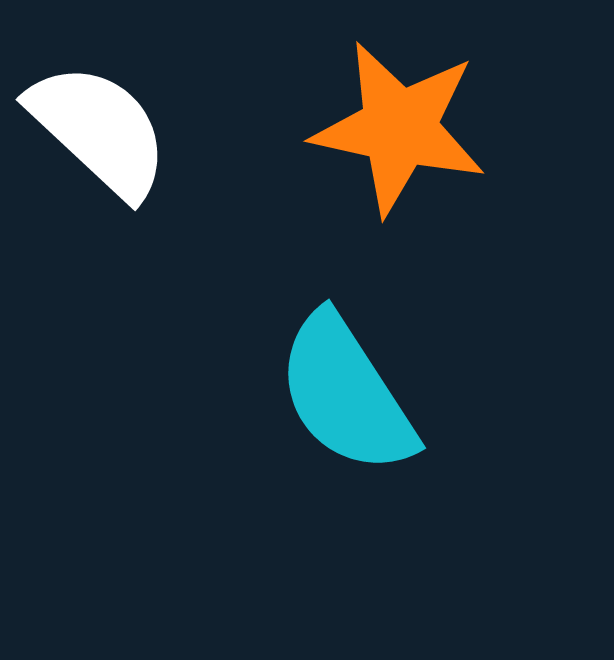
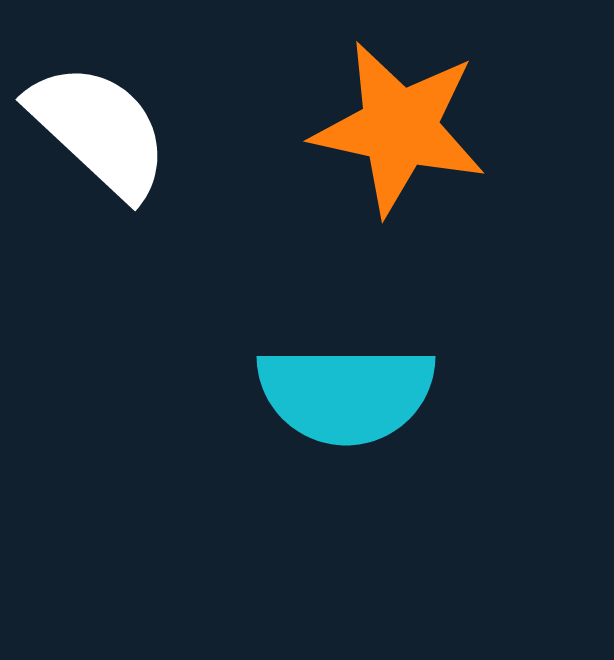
cyan semicircle: rotated 57 degrees counterclockwise
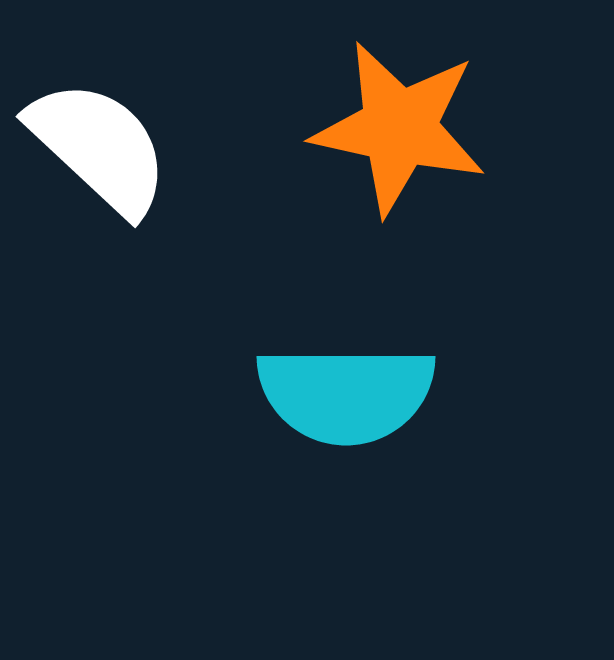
white semicircle: moved 17 px down
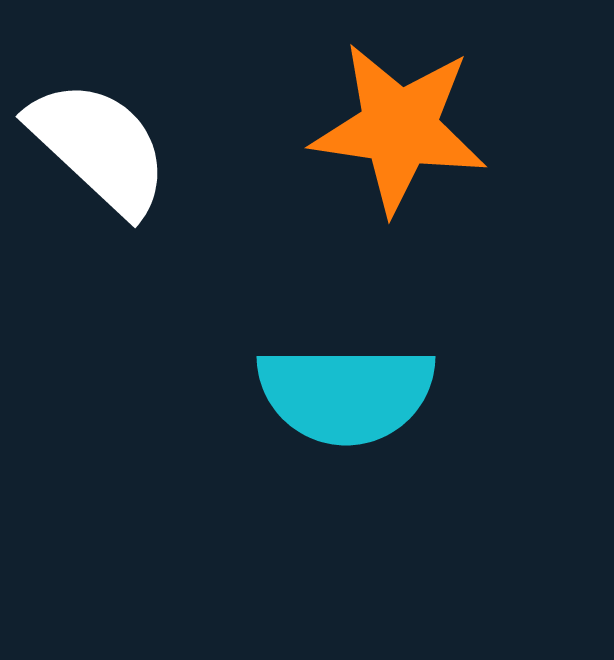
orange star: rotated 4 degrees counterclockwise
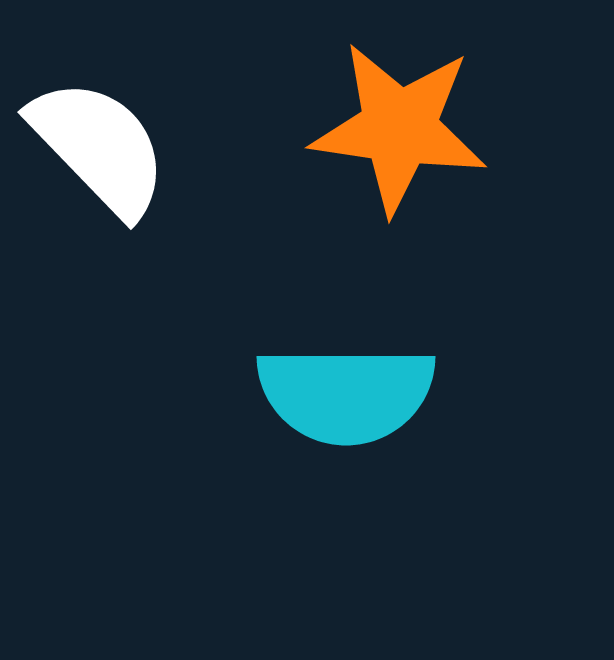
white semicircle: rotated 3 degrees clockwise
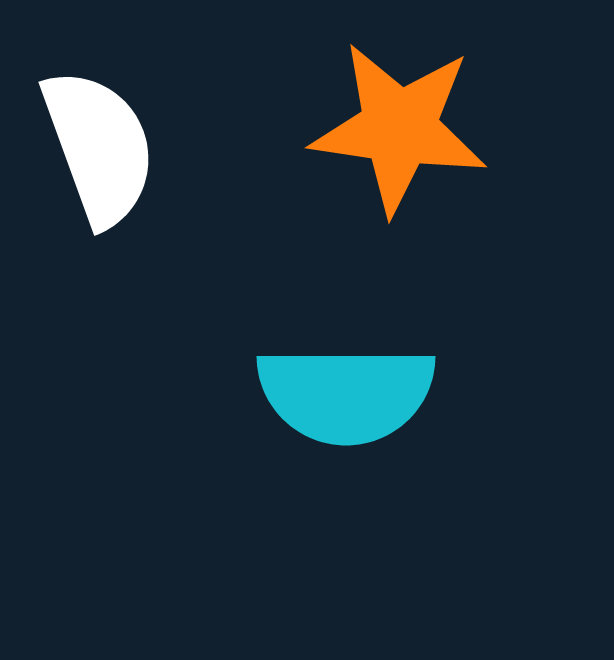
white semicircle: rotated 24 degrees clockwise
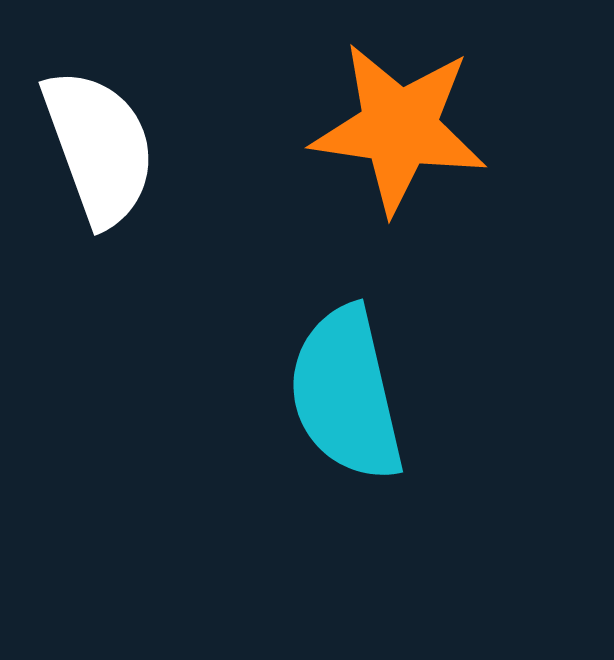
cyan semicircle: rotated 77 degrees clockwise
